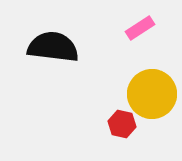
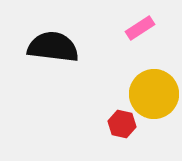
yellow circle: moved 2 px right
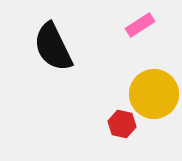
pink rectangle: moved 3 px up
black semicircle: rotated 123 degrees counterclockwise
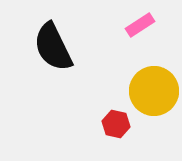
yellow circle: moved 3 px up
red hexagon: moved 6 px left
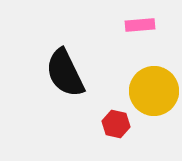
pink rectangle: rotated 28 degrees clockwise
black semicircle: moved 12 px right, 26 px down
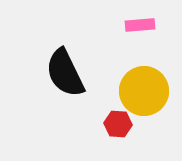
yellow circle: moved 10 px left
red hexagon: moved 2 px right; rotated 8 degrees counterclockwise
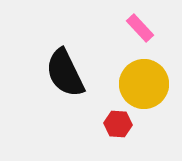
pink rectangle: moved 3 px down; rotated 52 degrees clockwise
yellow circle: moved 7 px up
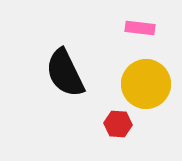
pink rectangle: rotated 40 degrees counterclockwise
yellow circle: moved 2 px right
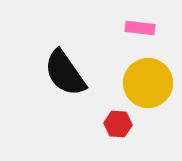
black semicircle: rotated 9 degrees counterclockwise
yellow circle: moved 2 px right, 1 px up
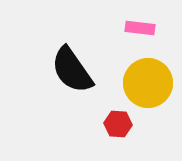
black semicircle: moved 7 px right, 3 px up
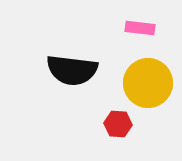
black semicircle: rotated 48 degrees counterclockwise
